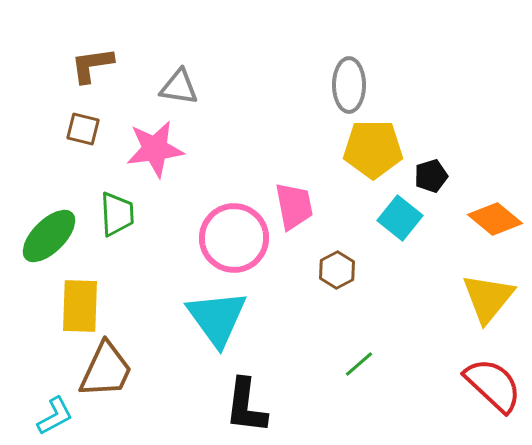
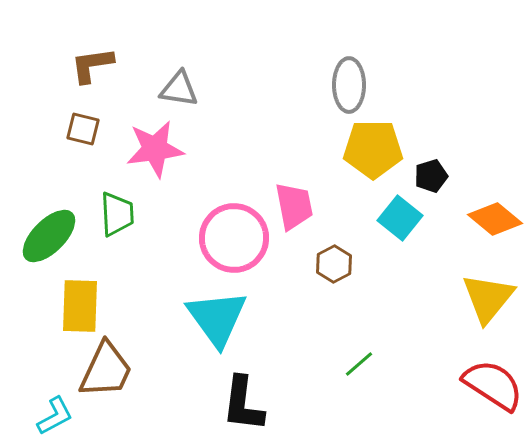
gray triangle: moved 2 px down
brown hexagon: moved 3 px left, 6 px up
red semicircle: rotated 10 degrees counterclockwise
black L-shape: moved 3 px left, 2 px up
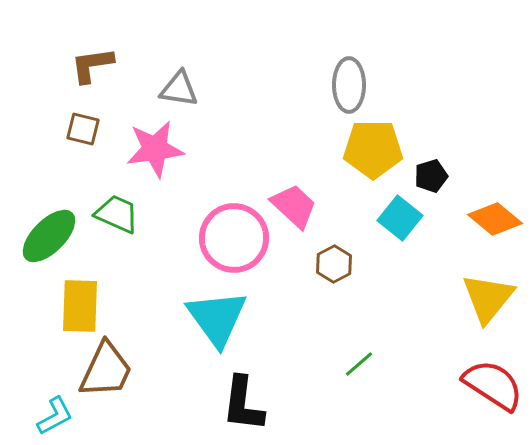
pink trapezoid: rotated 36 degrees counterclockwise
green trapezoid: rotated 63 degrees counterclockwise
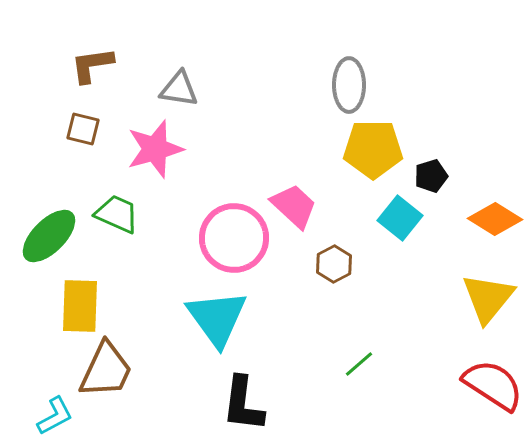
pink star: rotated 8 degrees counterclockwise
orange diamond: rotated 8 degrees counterclockwise
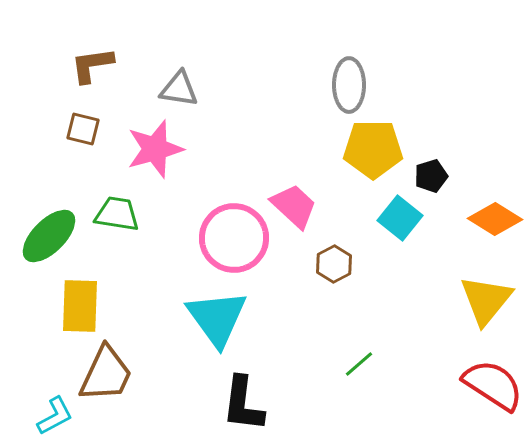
green trapezoid: rotated 15 degrees counterclockwise
yellow triangle: moved 2 px left, 2 px down
brown trapezoid: moved 4 px down
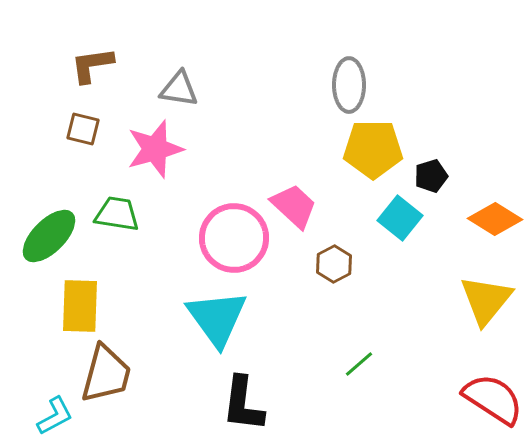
brown trapezoid: rotated 10 degrees counterclockwise
red semicircle: moved 14 px down
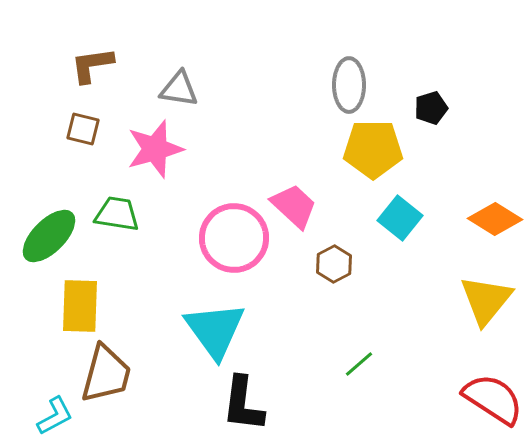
black pentagon: moved 68 px up
cyan triangle: moved 2 px left, 12 px down
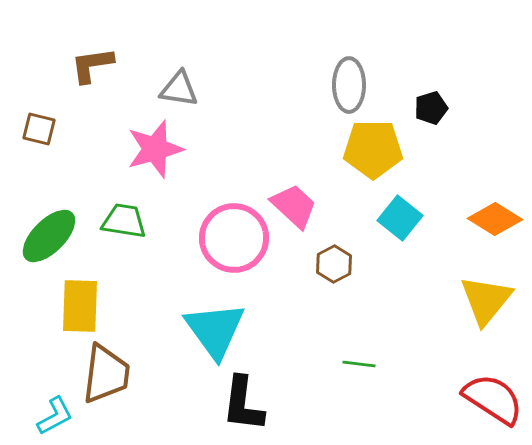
brown square: moved 44 px left
green trapezoid: moved 7 px right, 7 px down
green line: rotated 48 degrees clockwise
brown trapezoid: rotated 8 degrees counterclockwise
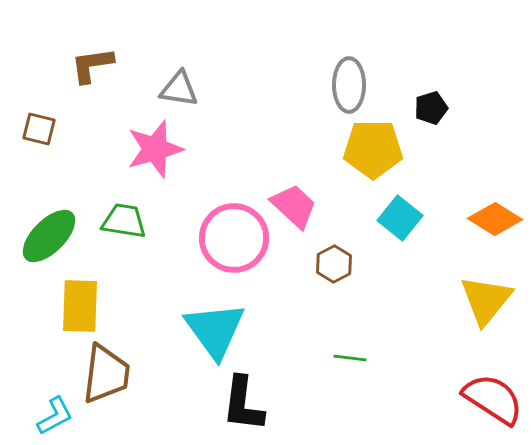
green line: moved 9 px left, 6 px up
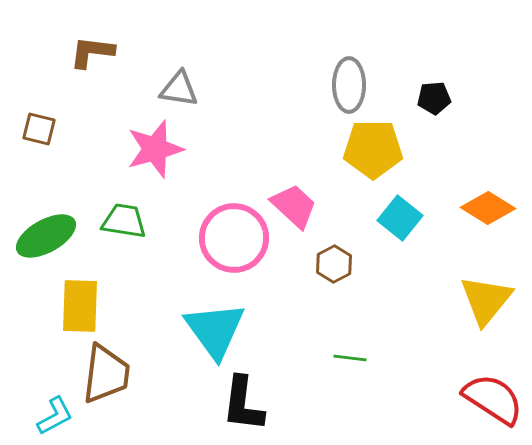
brown L-shape: moved 13 px up; rotated 15 degrees clockwise
black pentagon: moved 3 px right, 10 px up; rotated 12 degrees clockwise
orange diamond: moved 7 px left, 11 px up
green ellipse: moved 3 px left; rotated 16 degrees clockwise
